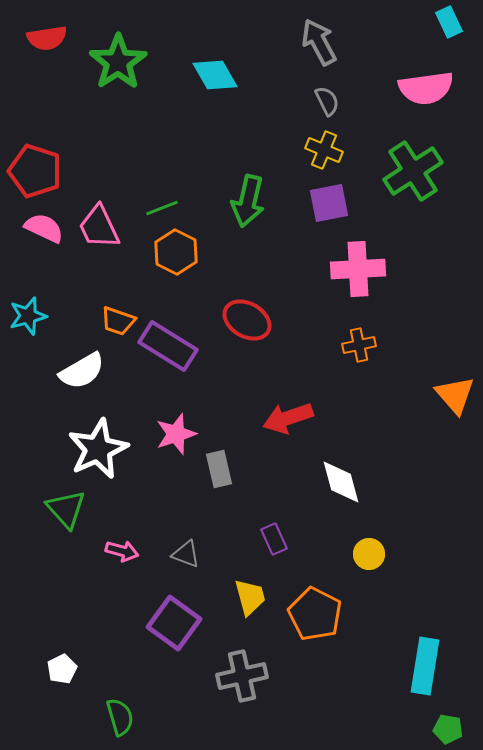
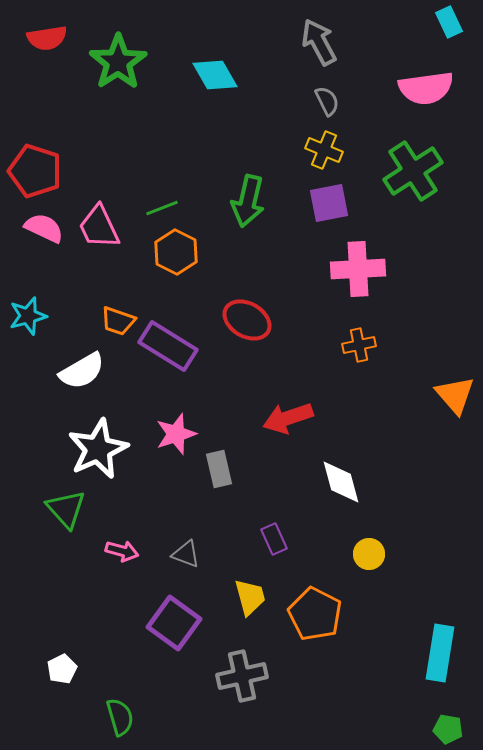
cyan rectangle at (425, 666): moved 15 px right, 13 px up
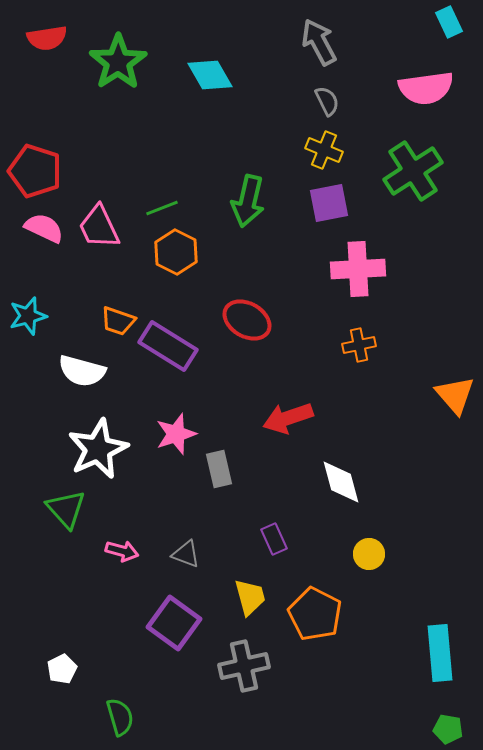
cyan diamond at (215, 75): moved 5 px left
white semicircle at (82, 371): rotated 45 degrees clockwise
cyan rectangle at (440, 653): rotated 14 degrees counterclockwise
gray cross at (242, 676): moved 2 px right, 10 px up
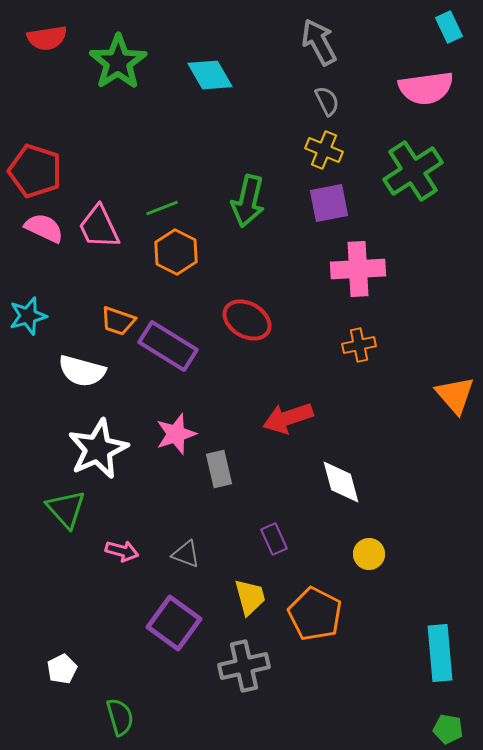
cyan rectangle at (449, 22): moved 5 px down
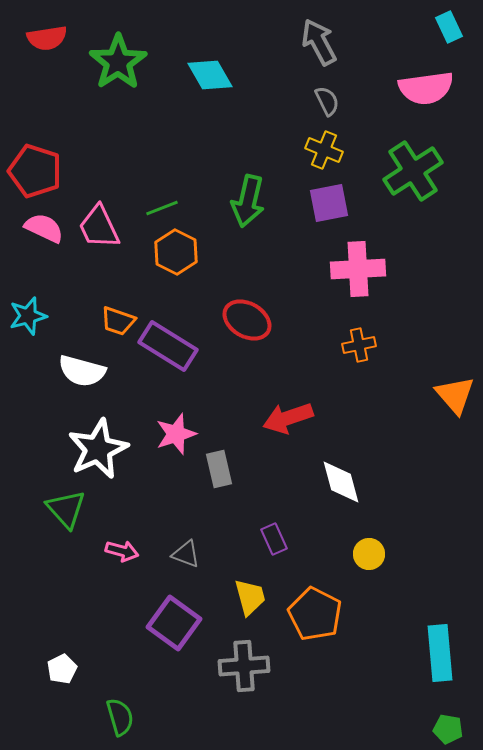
gray cross at (244, 666): rotated 9 degrees clockwise
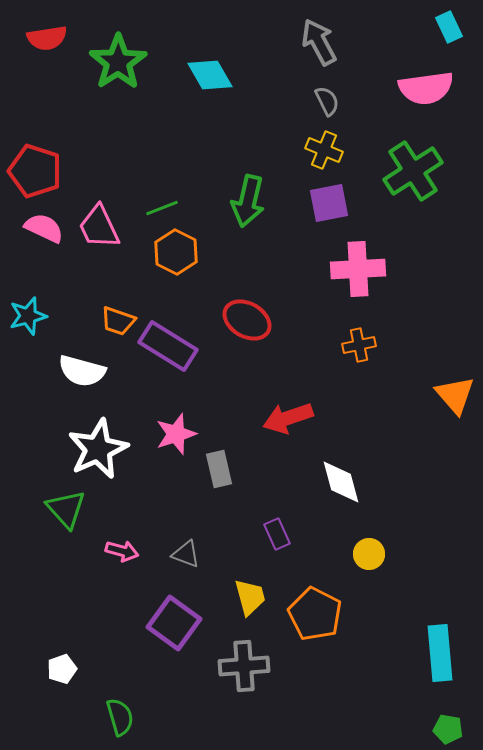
purple rectangle at (274, 539): moved 3 px right, 5 px up
white pentagon at (62, 669): rotated 8 degrees clockwise
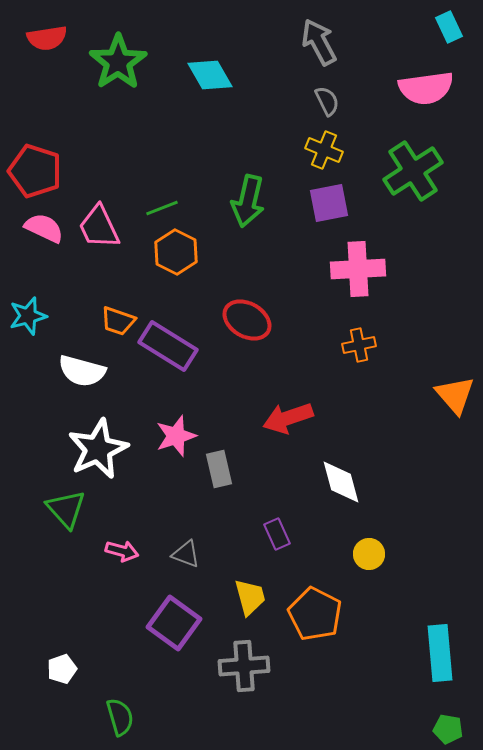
pink star at (176, 434): moved 2 px down
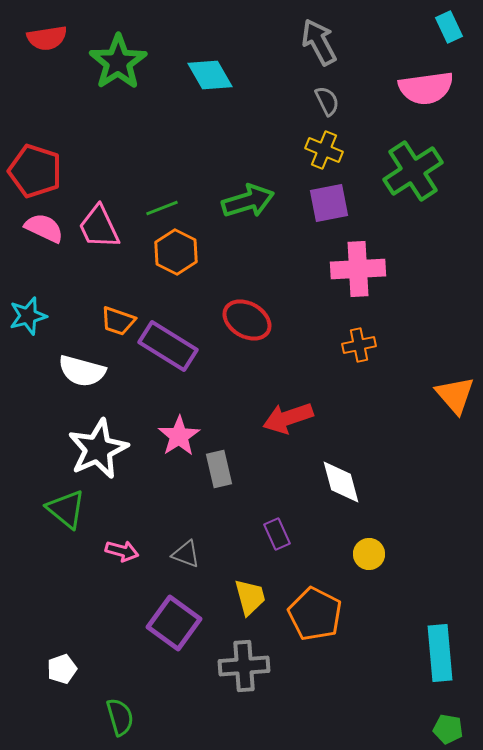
green arrow at (248, 201): rotated 120 degrees counterclockwise
pink star at (176, 436): moved 3 px right; rotated 15 degrees counterclockwise
green triangle at (66, 509): rotated 9 degrees counterclockwise
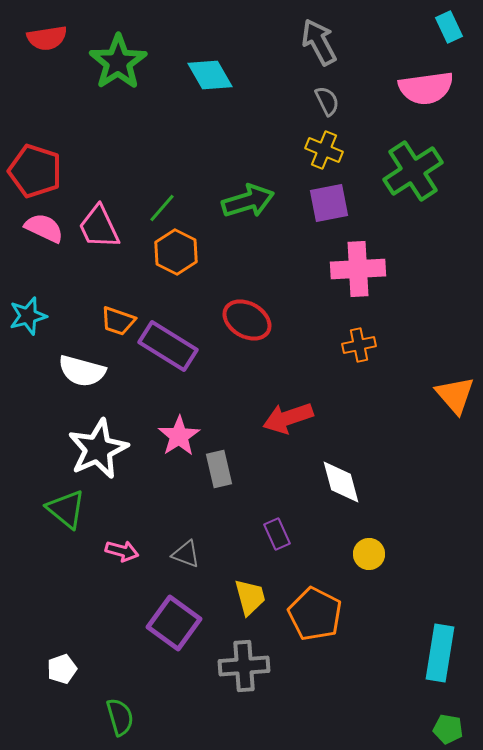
green line at (162, 208): rotated 28 degrees counterclockwise
cyan rectangle at (440, 653): rotated 14 degrees clockwise
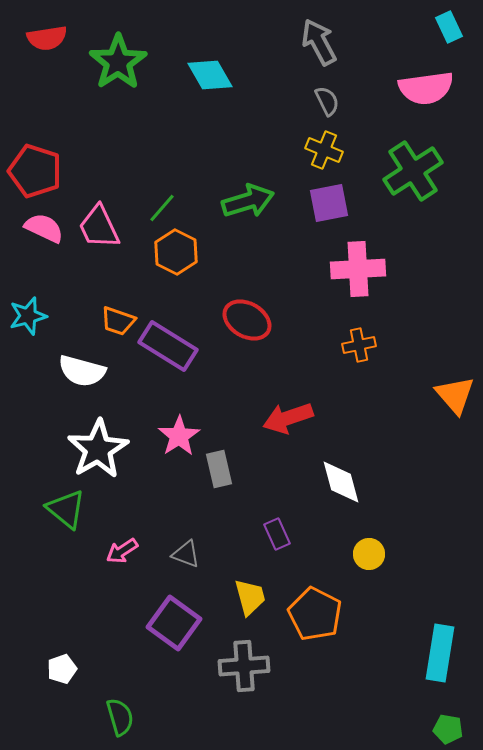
white star at (98, 449): rotated 6 degrees counterclockwise
pink arrow at (122, 551): rotated 132 degrees clockwise
